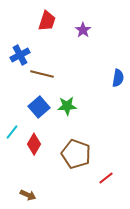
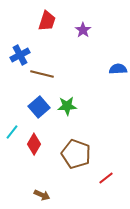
blue semicircle: moved 9 px up; rotated 102 degrees counterclockwise
brown arrow: moved 14 px right
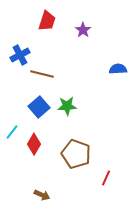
red line: rotated 28 degrees counterclockwise
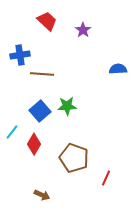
red trapezoid: rotated 65 degrees counterclockwise
blue cross: rotated 18 degrees clockwise
brown line: rotated 10 degrees counterclockwise
blue square: moved 1 px right, 4 px down
brown pentagon: moved 2 px left, 4 px down
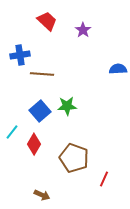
red line: moved 2 px left, 1 px down
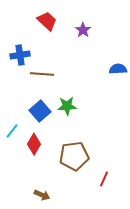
cyan line: moved 1 px up
brown pentagon: moved 2 px up; rotated 28 degrees counterclockwise
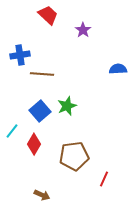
red trapezoid: moved 1 px right, 6 px up
green star: rotated 18 degrees counterclockwise
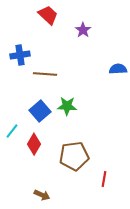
brown line: moved 3 px right
green star: rotated 24 degrees clockwise
red line: rotated 14 degrees counterclockwise
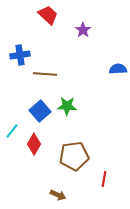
brown arrow: moved 16 px right
